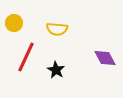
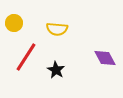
red line: rotated 8 degrees clockwise
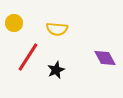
red line: moved 2 px right
black star: rotated 18 degrees clockwise
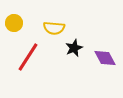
yellow semicircle: moved 3 px left, 1 px up
black star: moved 18 px right, 22 px up
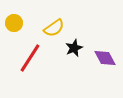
yellow semicircle: rotated 40 degrees counterclockwise
red line: moved 2 px right, 1 px down
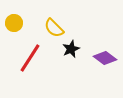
yellow semicircle: rotated 80 degrees clockwise
black star: moved 3 px left, 1 px down
purple diamond: rotated 25 degrees counterclockwise
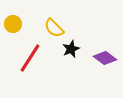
yellow circle: moved 1 px left, 1 px down
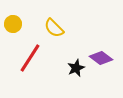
black star: moved 5 px right, 19 px down
purple diamond: moved 4 px left
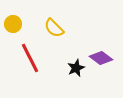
red line: rotated 60 degrees counterclockwise
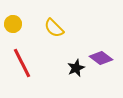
red line: moved 8 px left, 5 px down
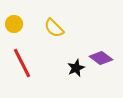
yellow circle: moved 1 px right
